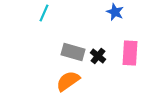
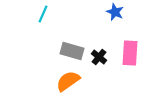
cyan line: moved 1 px left, 1 px down
gray rectangle: moved 1 px left, 1 px up
black cross: moved 1 px right, 1 px down
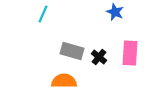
orange semicircle: moved 4 px left; rotated 35 degrees clockwise
